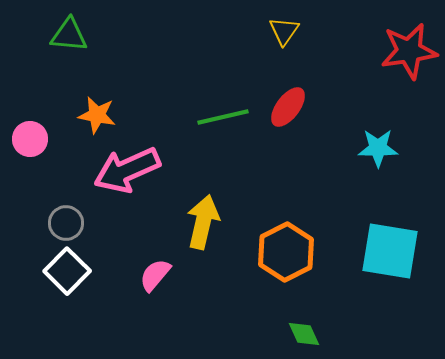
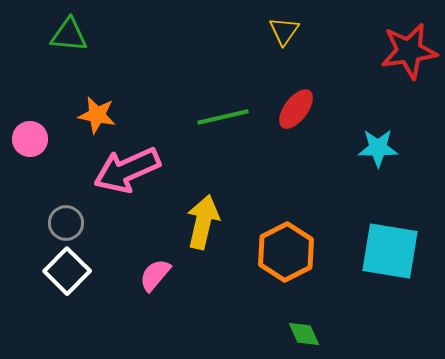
red ellipse: moved 8 px right, 2 px down
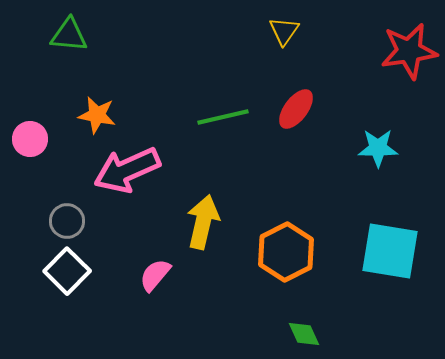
gray circle: moved 1 px right, 2 px up
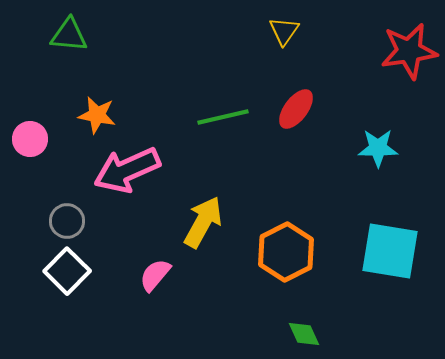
yellow arrow: rotated 16 degrees clockwise
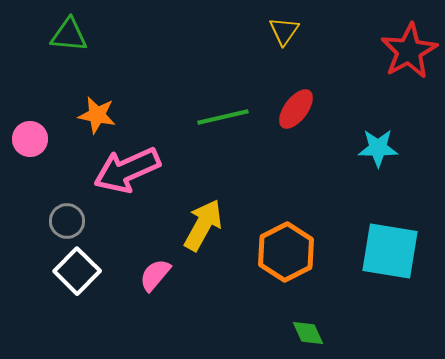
red star: rotated 20 degrees counterclockwise
yellow arrow: moved 3 px down
white square: moved 10 px right
green diamond: moved 4 px right, 1 px up
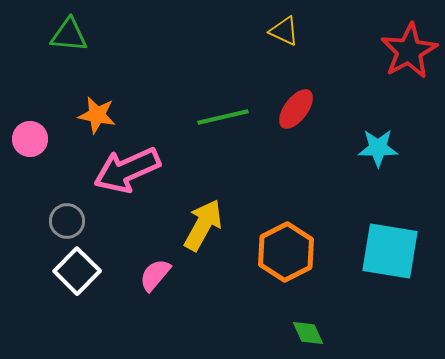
yellow triangle: rotated 40 degrees counterclockwise
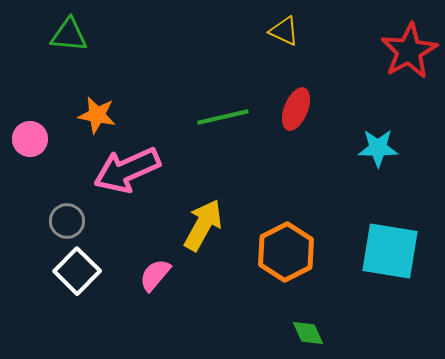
red ellipse: rotated 15 degrees counterclockwise
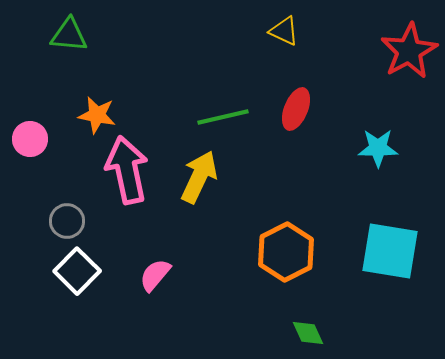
pink arrow: rotated 102 degrees clockwise
yellow arrow: moved 4 px left, 48 px up; rotated 4 degrees counterclockwise
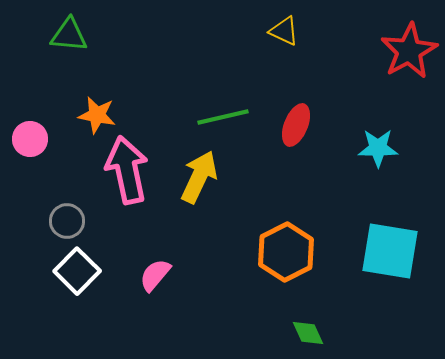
red ellipse: moved 16 px down
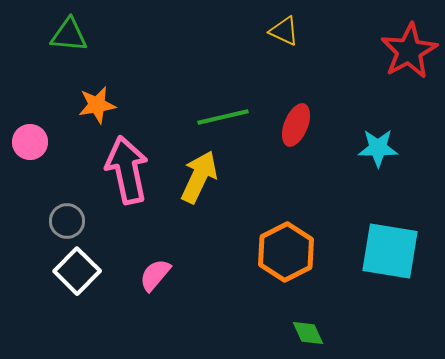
orange star: moved 10 px up; rotated 21 degrees counterclockwise
pink circle: moved 3 px down
